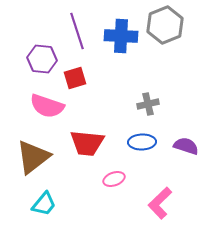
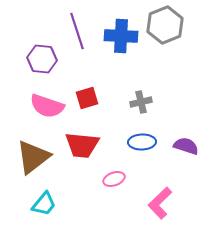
red square: moved 12 px right, 20 px down
gray cross: moved 7 px left, 2 px up
red trapezoid: moved 5 px left, 2 px down
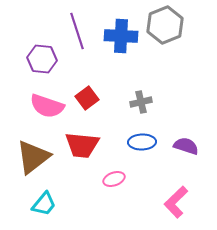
red square: rotated 20 degrees counterclockwise
pink L-shape: moved 16 px right, 1 px up
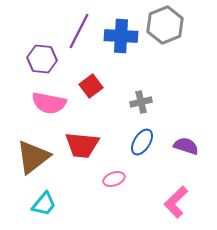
purple line: moved 2 px right; rotated 45 degrees clockwise
red square: moved 4 px right, 12 px up
pink semicircle: moved 2 px right, 3 px up; rotated 8 degrees counterclockwise
blue ellipse: rotated 56 degrees counterclockwise
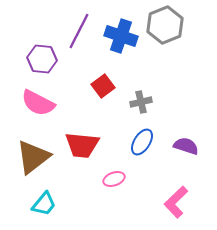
blue cross: rotated 16 degrees clockwise
red square: moved 12 px right
pink semicircle: moved 11 px left; rotated 16 degrees clockwise
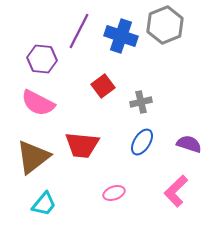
purple semicircle: moved 3 px right, 2 px up
pink ellipse: moved 14 px down
pink L-shape: moved 11 px up
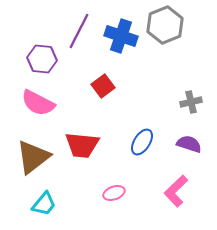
gray cross: moved 50 px right
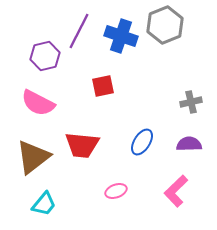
purple hexagon: moved 3 px right, 3 px up; rotated 20 degrees counterclockwise
red square: rotated 25 degrees clockwise
purple semicircle: rotated 20 degrees counterclockwise
pink ellipse: moved 2 px right, 2 px up
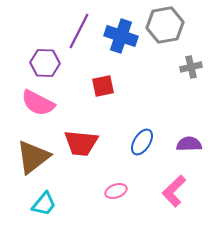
gray hexagon: rotated 12 degrees clockwise
purple hexagon: moved 7 px down; rotated 16 degrees clockwise
gray cross: moved 35 px up
red trapezoid: moved 1 px left, 2 px up
pink L-shape: moved 2 px left
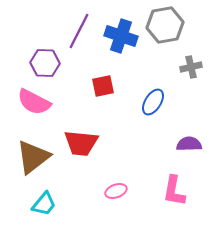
pink semicircle: moved 4 px left, 1 px up
blue ellipse: moved 11 px right, 40 px up
pink L-shape: rotated 36 degrees counterclockwise
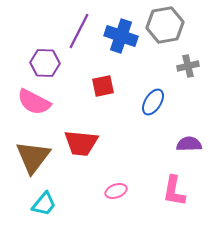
gray cross: moved 3 px left, 1 px up
brown triangle: rotated 15 degrees counterclockwise
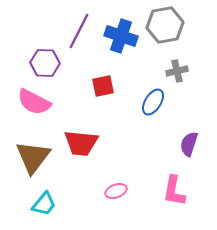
gray cross: moved 11 px left, 5 px down
purple semicircle: rotated 70 degrees counterclockwise
